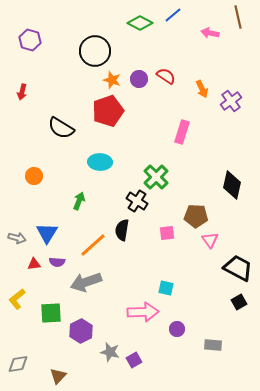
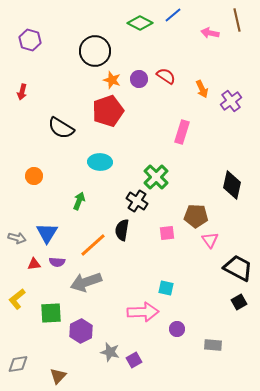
brown line at (238, 17): moved 1 px left, 3 px down
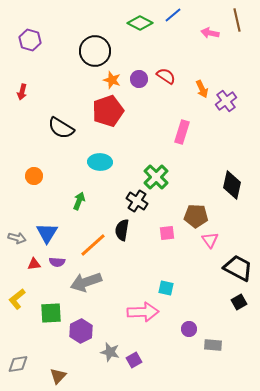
purple cross at (231, 101): moved 5 px left
purple circle at (177, 329): moved 12 px right
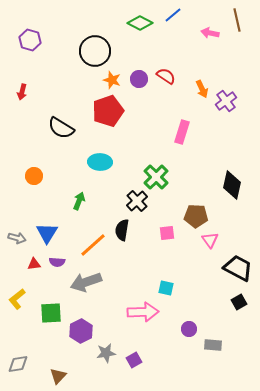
black cross at (137, 201): rotated 15 degrees clockwise
gray star at (110, 352): moved 4 px left, 1 px down; rotated 24 degrees counterclockwise
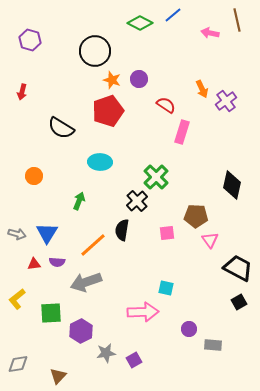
red semicircle at (166, 76): moved 29 px down
gray arrow at (17, 238): moved 4 px up
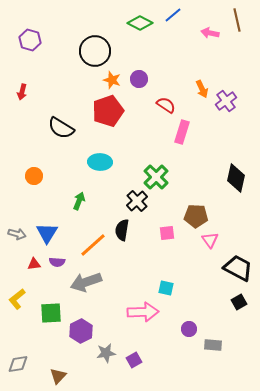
black diamond at (232, 185): moved 4 px right, 7 px up
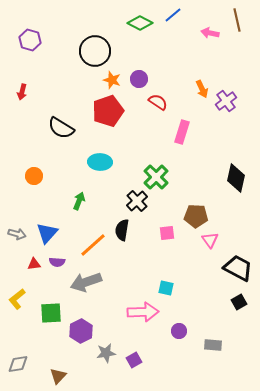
red semicircle at (166, 105): moved 8 px left, 3 px up
blue triangle at (47, 233): rotated 10 degrees clockwise
purple circle at (189, 329): moved 10 px left, 2 px down
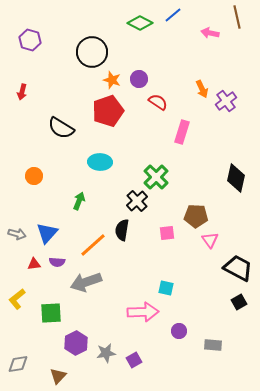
brown line at (237, 20): moved 3 px up
black circle at (95, 51): moved 3 px left, 1 px down
purple hexagon at (81, 331): moved 5 px left, 12 px down
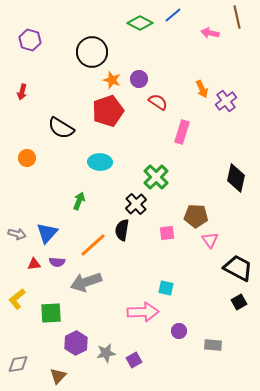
orange circle at (34, 176): moved 7 px left, 18 px up
black cross at (137, 201): moved 1 px left, 3 px down
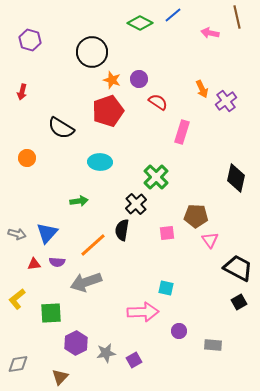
green arrow at (79, 201): rotated 60 degrees clockwise
brown triangle at (58, 376): moved 2 px right, 1 px down
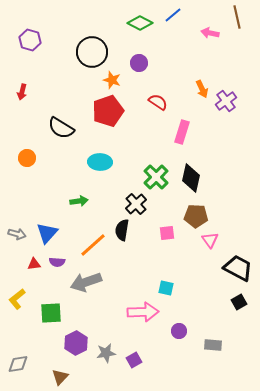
purple circle at (139, 79): moved 16 px up
black diamond at (236, 178): moved 45 px left
